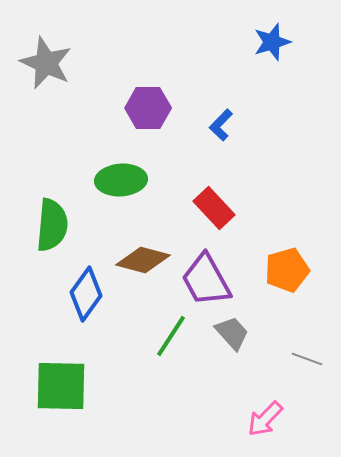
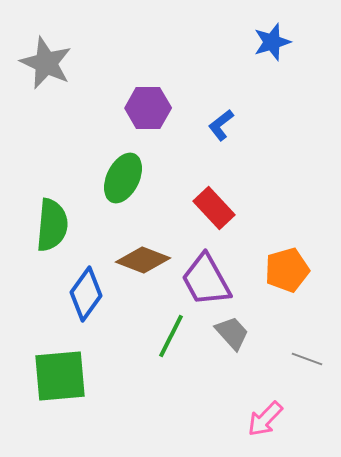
blue L-shape: rotated 8 degrees clockwise
green ellipse: moved 2 px right, 2 px up; rotated 60 degrees counterclockwise
brown diamond: rotated 6 degrees clockwise
green line: rotated 6 degrees counterclockwise
green square: moved 1 px left, 10 px up; rotated 6 degrees counterclockwise
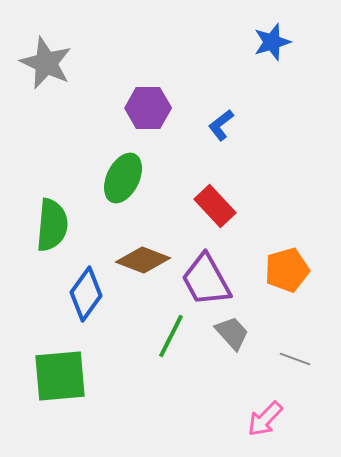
red rectangle: moved 1 px right, 2 px up
gray line: moved 12 px left
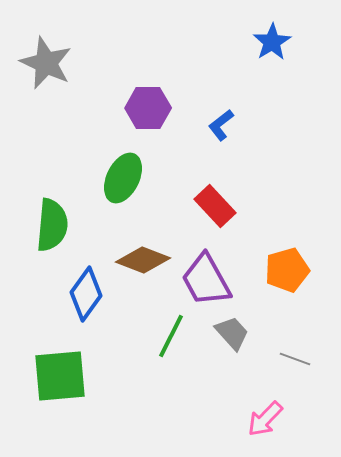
blue star: rotated 15 degrees counterclockwise
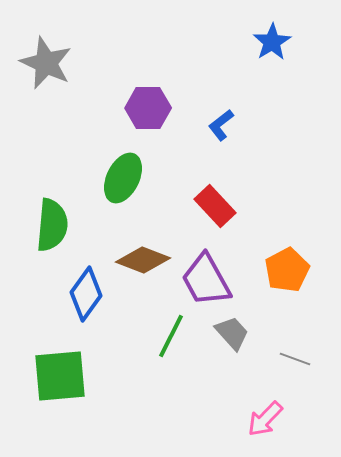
orange pentagon: rotated 12 degrees counterclockwise
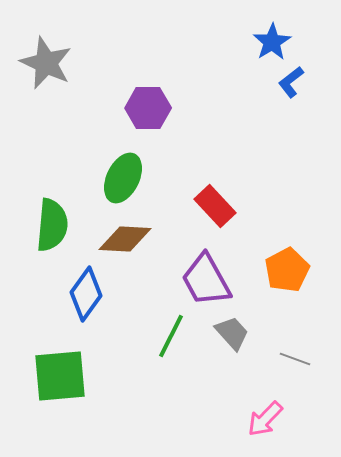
blue L-shape: moved 70 px right, 43 px up
brown diamond: moved 18 px left, 21 px up; rotated 18 degrees counterclockwise
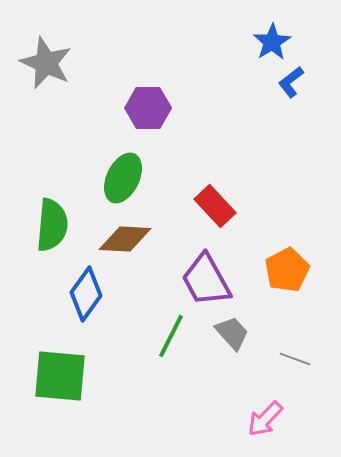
green square: rotated 10 degrees clockwise
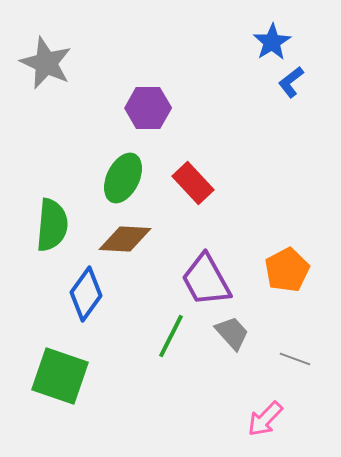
red rectangle: moved 22 px left, 23 px up
green square: rotated 14 degrees clockwise
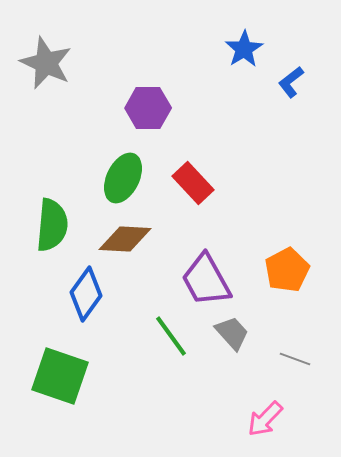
blue star: moved 28 px left, 7 px down
green line: rotated 63 degrees counterclockwise
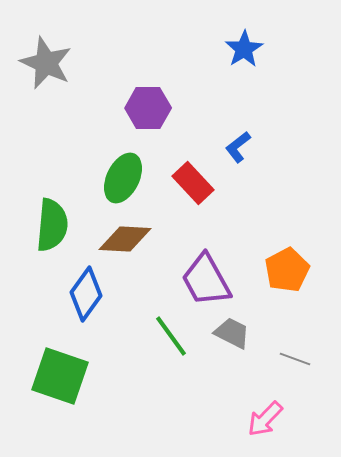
blue L-shape: moved 53 px left, 65 px down
gray trapezoid: rotated 21 degrees counterclockwise
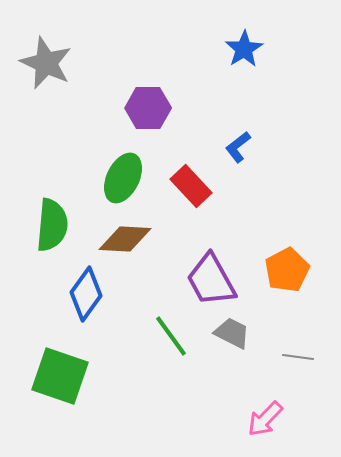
red rectangle: moved 2 px left, 3 px down
purple trapezoid: moved 5 px right
gray line: moved 3 px right, 2 px up; rotated 12 degrees counterclockwise
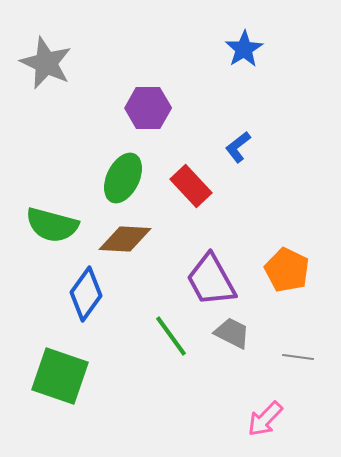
green semicircle: rotated 100 degrees clockwise
orange pentagon: rotated 18 degrees counterclockwise
